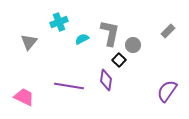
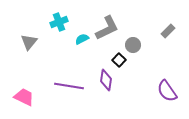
gray L-shape: moved 3 px left, 5 px up; rotated 52 degrees clockwise
purple semicircle: rotated 70 degrees counterclockwise
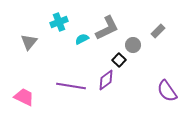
gray rectangle: moved 10 px left
purple diamond: rotated 45 degrees clockwise
purple line: moved 2 px right
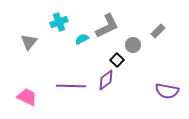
gray L-shape: moved 2 px up
black square: moved 2 px left
purple line: rotated 8 degrees counterclockwise
purple semicircle: rotated 45 degrees counterclockwise
pink trapezoid: moved 3 px right
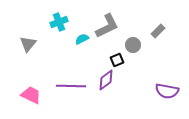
gray triangle: moved 1 px left, 2 px down
black square: rotated 24 degrees clockwise
pink trapezoid: moved 4 px right, 2 px up
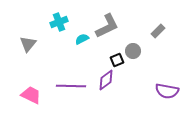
gray circle: moved 6 px down
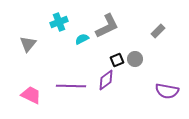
gray circle: moved 2 px right, 8 px down
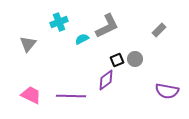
gray rectangle: moved 1 px right, 1 px up
purple line: moved 10 px down
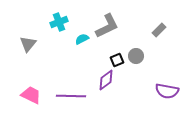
gray circle: moved 1 px right, 3 px up
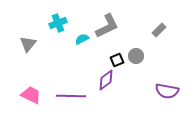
cyan cross: moved 1 px left, 1 px down
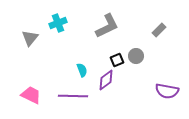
cyan semicircle: moved 31 px down; rotated 96 degrees clockwise
gray triangle: moved 2 px right, 6 px up
purple line: moved 2 px right
